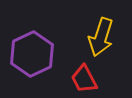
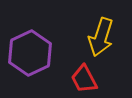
purple hexagon: moved 2 px left, 1 px up
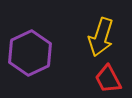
red trapezoid: moved 24 px right
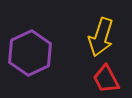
red trapezoid: moved 2 px left
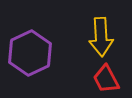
yellow arrow: rotated 21 degrees counterclockwise
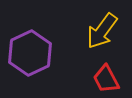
yellow arrow: moved 1 px right, 6 px up; rotated 39 degrees clockwise
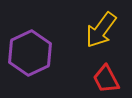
yellow arrow: moved 1 px left, 1 px up
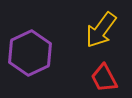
red trapezoid: moved 2 px left, 1 px up
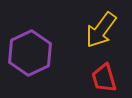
red trapezoid: rotated 12 degrees clockwise
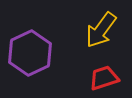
red trapezoid: rotated 88 degrees clockwise
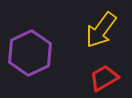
red trapezoid: rotated 12 degrees counterclockwise
